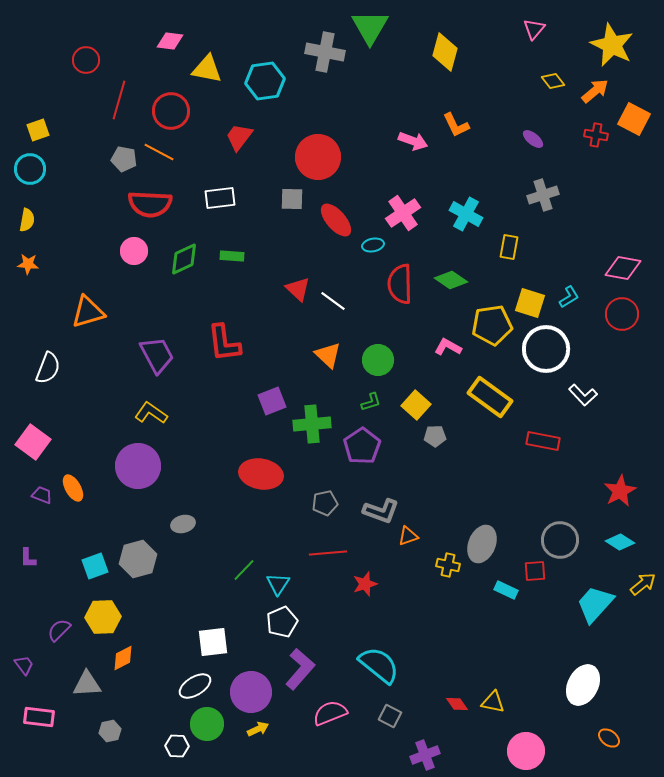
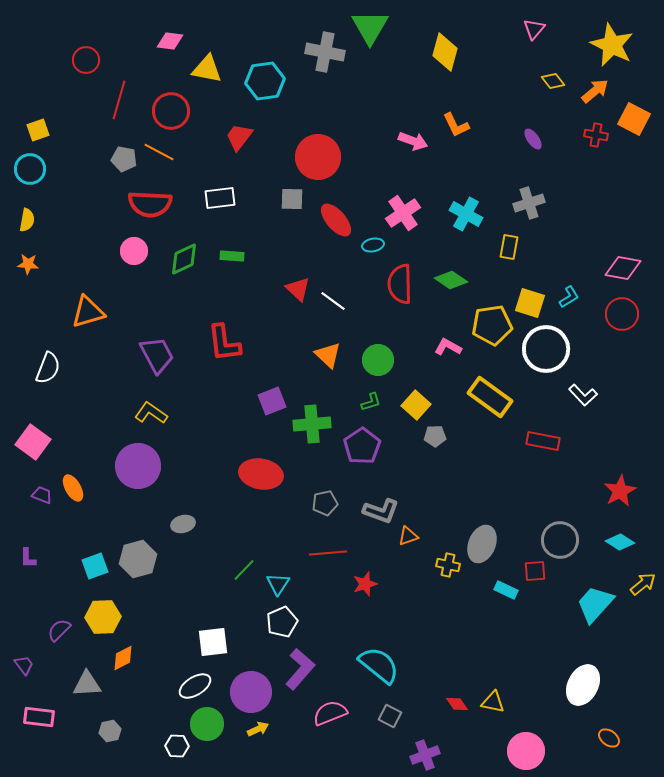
purple ellipse at (533, 139): rotated 15 degrees clockwise
gray cross at (543, 195): moved 14 px left, 8 px down
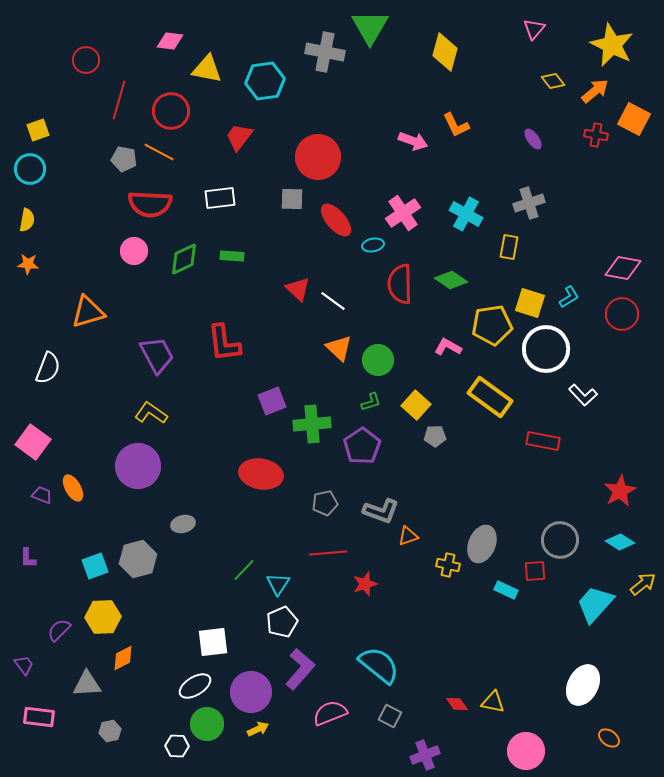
orange triangle at (328, 355): moved 11 px right, 7 px up
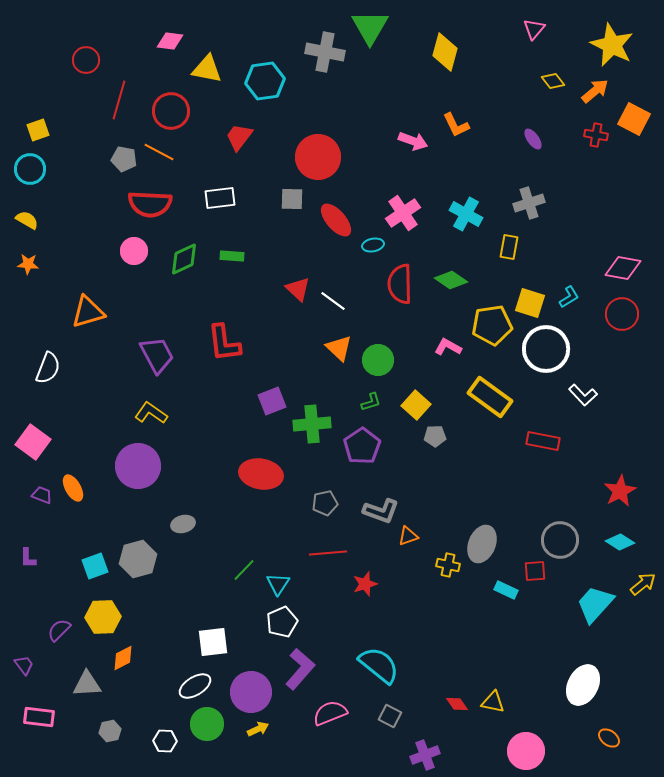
yellow semicircle at (27, 220): rotated 70 degrees counterclockwise
white hexagon at (177, 746): moved 12 px left, 5 px up
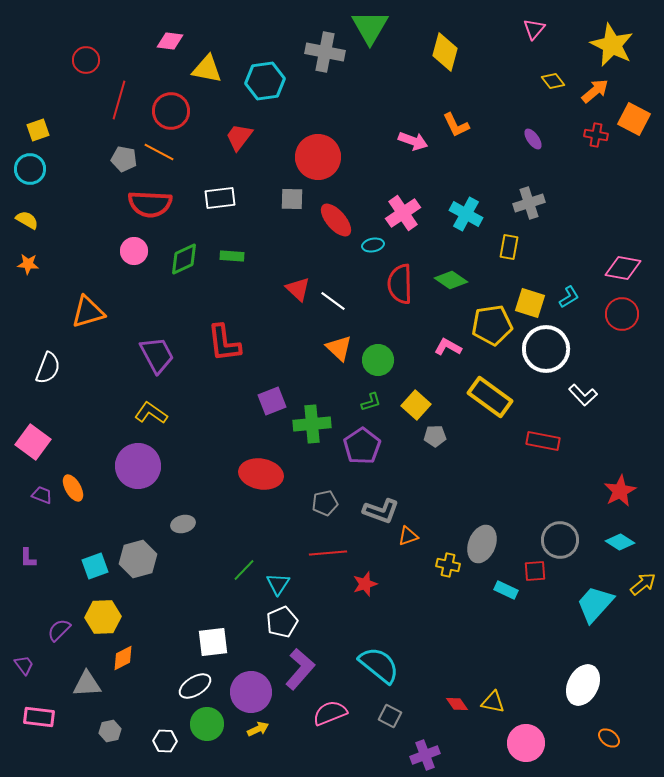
pink circle at (526, 751): moved 8 px up
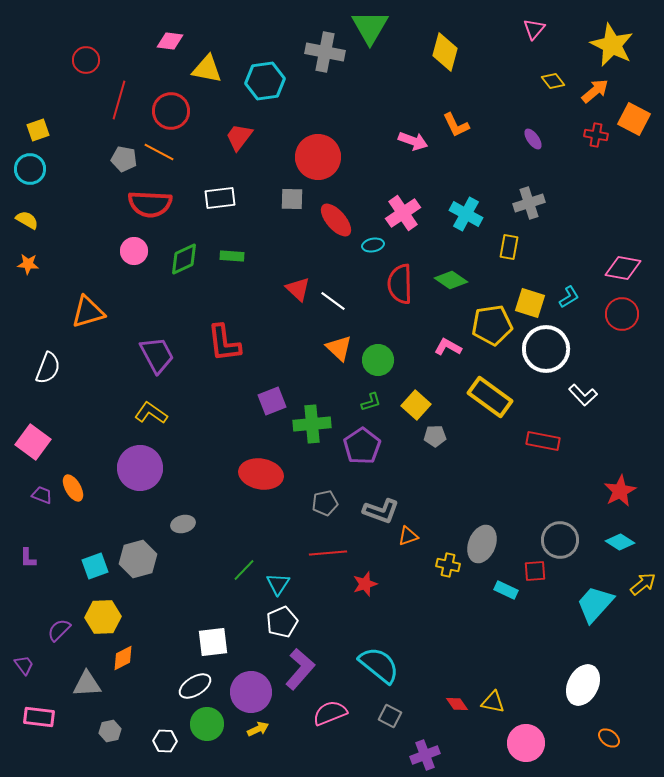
purple circle at (138, 466): moved 2 px right, 2 px down
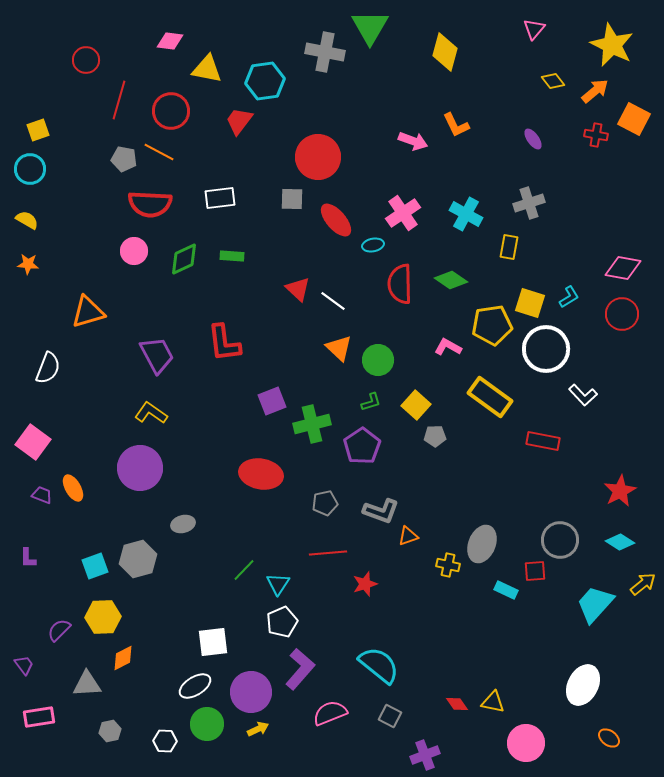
red trapezoid at (239, 137): moved 16 px up
green cross at (312, 424): rotated 9 degrees counterclockwise
pink rectangle at (39, 717): rotated 16 degrees counterclockwise
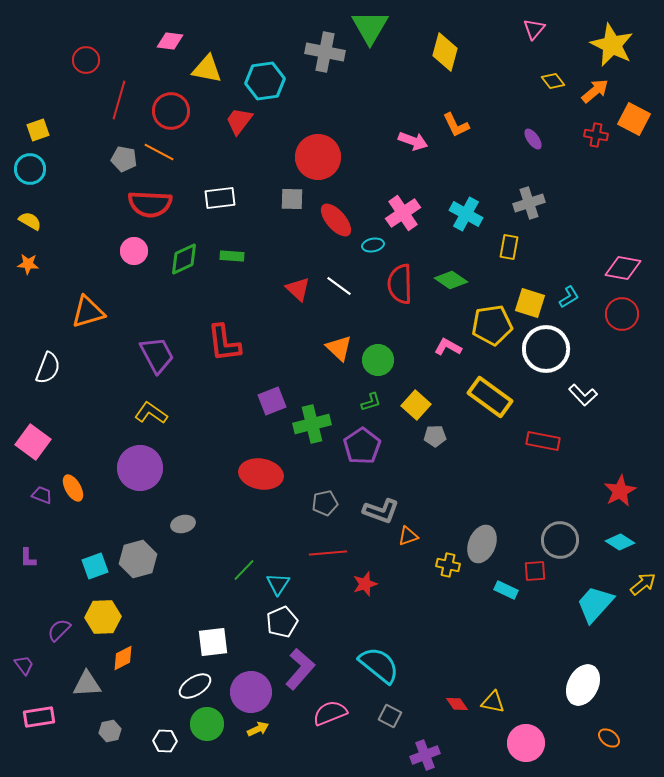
yellow semicircle at (27, 220): moved 3 px right, 1 px down
white line at (333, 301): moved 6 px right, 15 px up
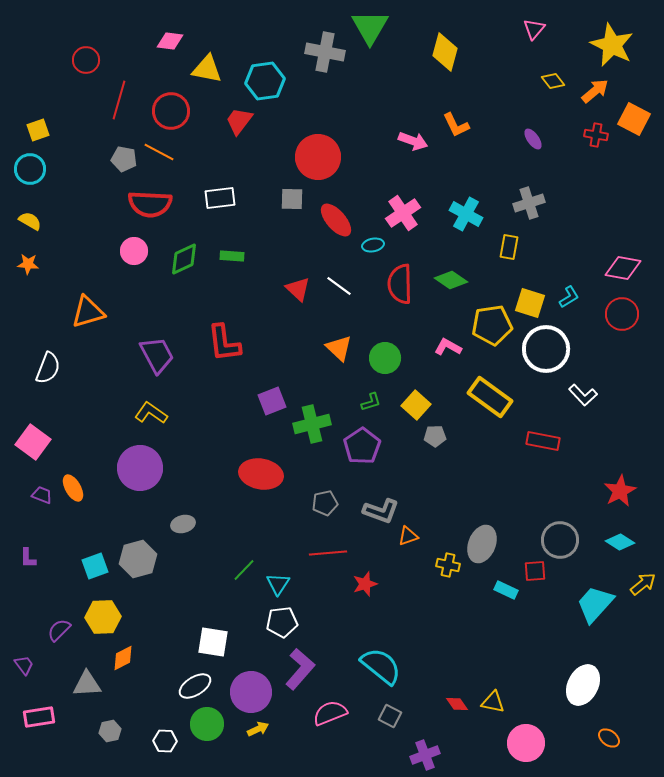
green circle at (378, 360): moved 7 px right, 2 px up
white pentagon at (282, 622): rotated 16 degrees clockwise
white square at (213, 642): rotated 16 degrees clockwise
cyan semicircle at (379, 665): moved 2 px right, 1 px down
